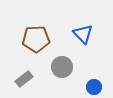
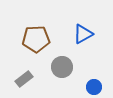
blue triangle: rotated 45 degrees clockwise
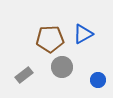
brown pentagon: moved 14 px right
gray rectangle: moved 4 px up
blue circle: moved 4 px right, 7 px up
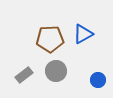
gray circle: moved 6 px left, 4 px down
